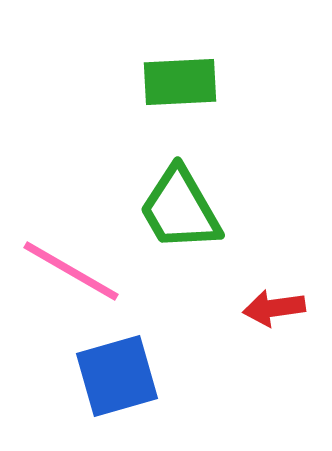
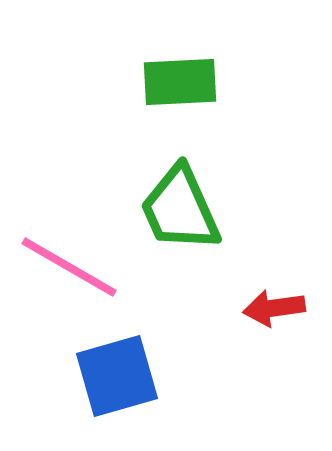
green trapezoid: rotated 6 degrees clockwise
pink line: moved 2 px left, 4 px up
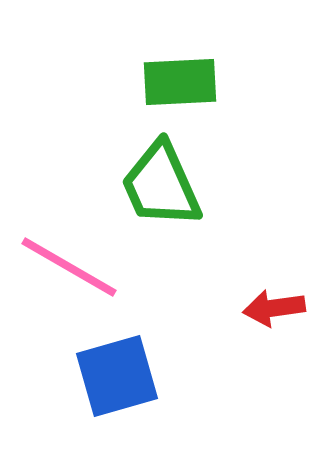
green trapezoid: moved 19 px left, 24 px up
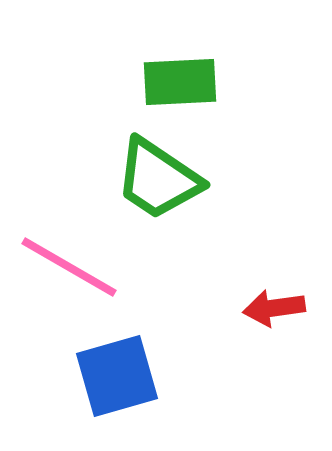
green trapezoid: moved 3 px left, 6 px up; rotated 32 degrees counterclockwise
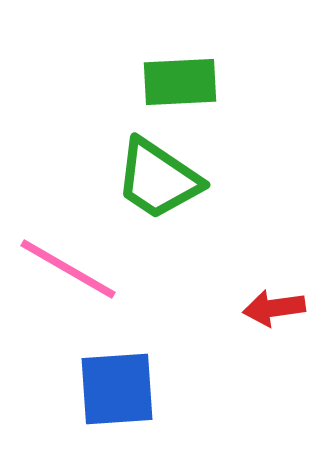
pink line: moved 1 px left, 2 px down
blue square: moved 13 px down; rotated 12 degrees clockwise
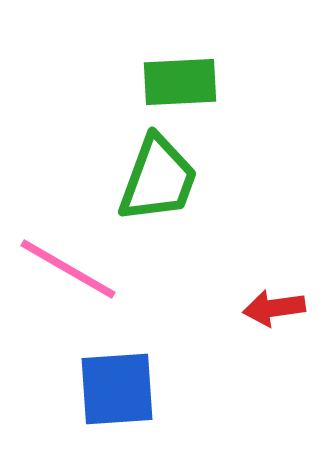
green trapezoid: rotated 104 degrees counterclockwise
